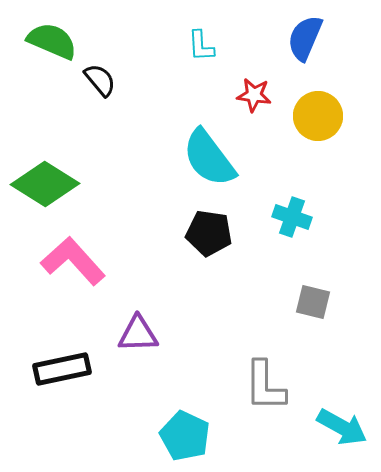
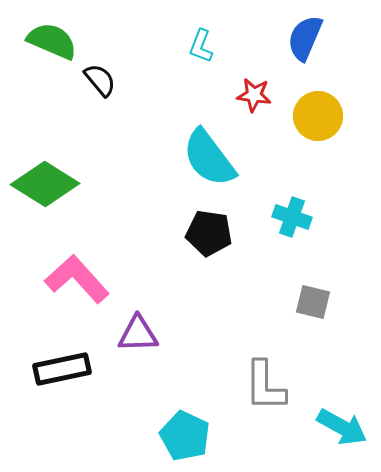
cyan L-shape: rotated 24 degrees clockwise
pink L-shape: moved 4 px right, 18 px down
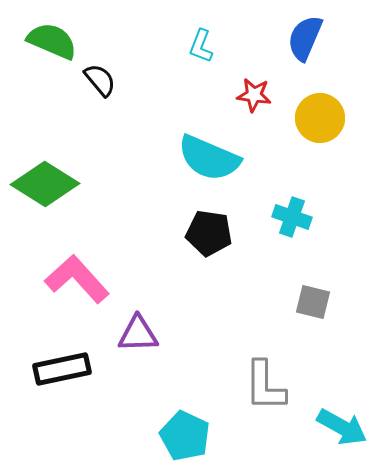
yellow circle: moved 2 px right, 2 px down
cyan semicircle: rotated 30 degrees counterclockwise
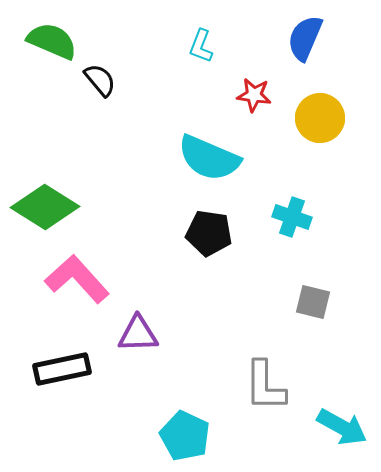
green diamond: moved 23 px down
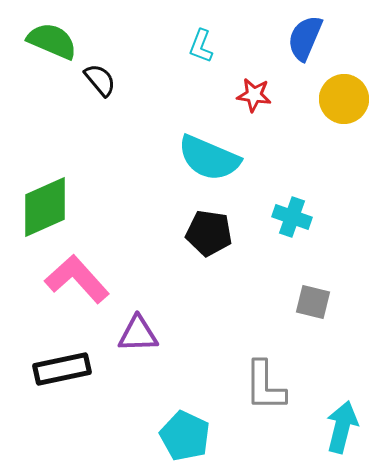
yellow circle: moved 24 px right, 19 px up
green diamond: rotated 56 degrees counterclockwise
cyan arrow: rotated 105 degrees counterclockwise
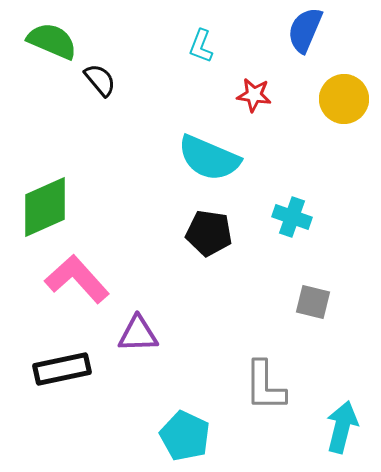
blue semicircle: moved 8 px up
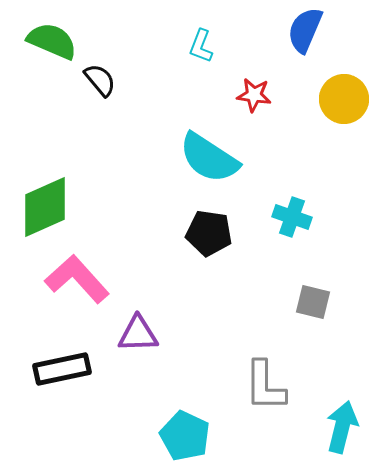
cyan semicircle: rotated 10 degrees clockwise
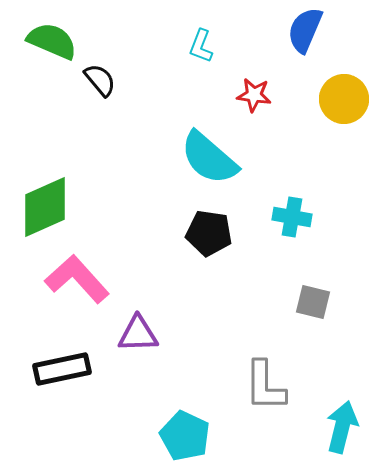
cyan semicircle: rotated 8 degrees clockwise
cyan cross: rotated 9 degrees counterclockwise
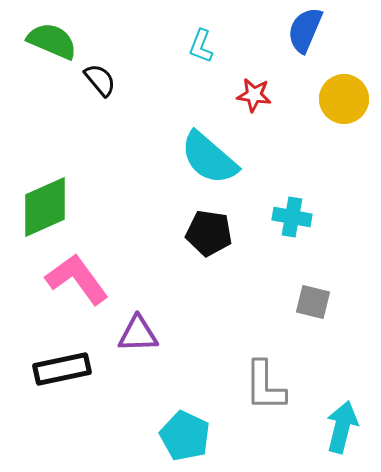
pink L-shape: rotated 6 degrees clockwise
